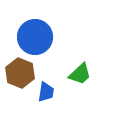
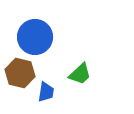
brown hexagon: rotated 8 degrees counterclockwise
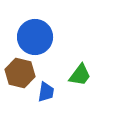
green trapezoid: moved 1 px down; rotated 10 degrees counterclockwise
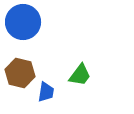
blue circle: moved 12 px left, 15 px up
